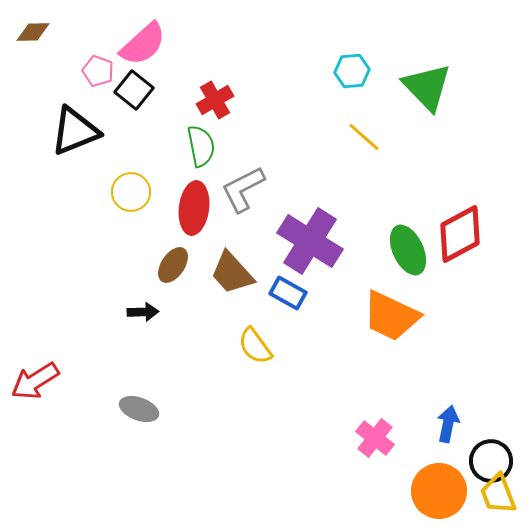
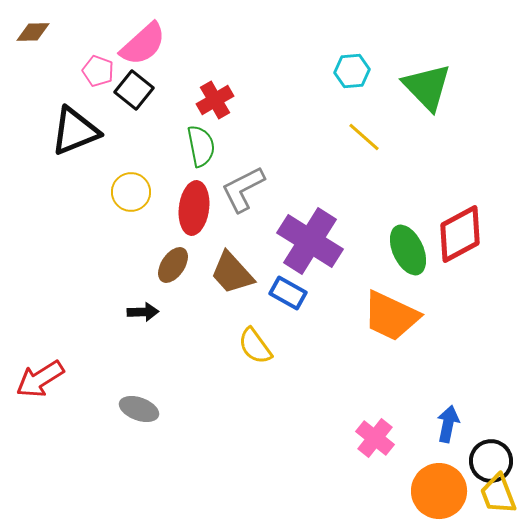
red arrow: moved 5 px right, 2 px up
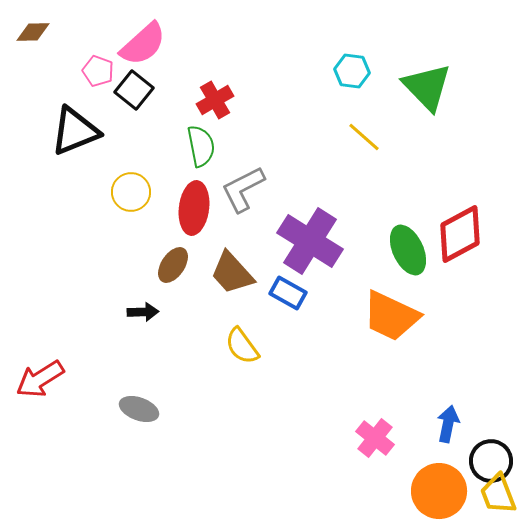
cyan hexagon: rotated 12 degrees clockwise
yellow semicircle: moved 13 px left
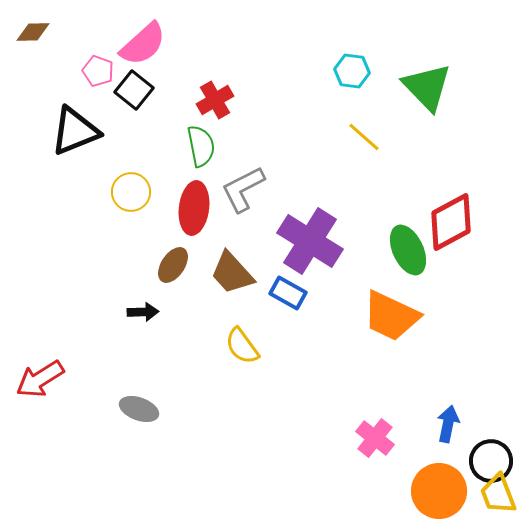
red diamond: moved 9 px left, 12 px up
